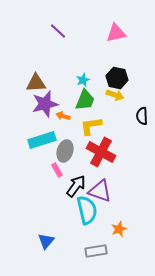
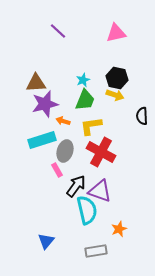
orange arrow: moved 5 px down
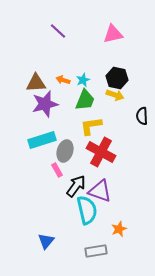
pink triangle: moved 3 px left, 1 px down
orange arrow: moved 41 px up
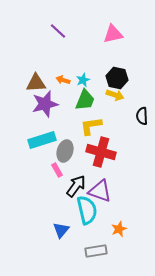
red cross: rotated 12 degrees counterclockwise
blue triangle: moved 15 px right, 11 px up
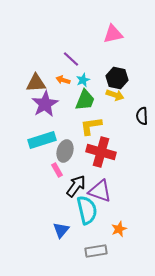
purple line: moved 13 px right, 28 px down
purple star: rotated 16 degrees counterclockwise
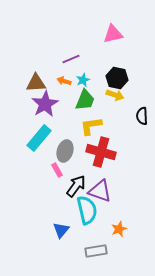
purple line: rotated 66 degrees counterclockwise
orange arrow: moved 1 px right, 1 px down
cyan rectangle: moved 3 px left, 2 px up; rotated 32 degrees counterclockwise
